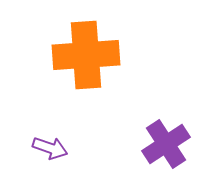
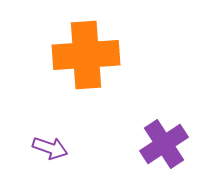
purple cross: moved 2 px left
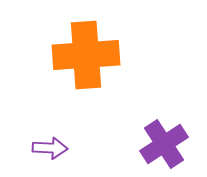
purple arrow: rotated 16 degrees counterclockwise
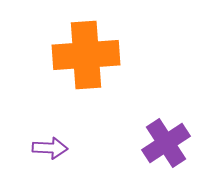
purple cross: moved 2 px right, 1 px up
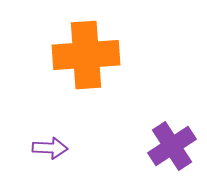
purple cross: moved 6 px right, 3 px down
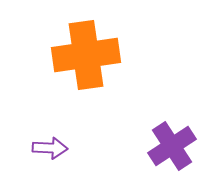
orange cross: rotated 4 degrees counterclockwise
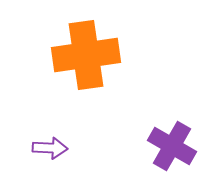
purple cross: rotated 27 degrees counterclockwise
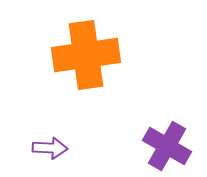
purple cross: moved 5 px left
